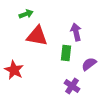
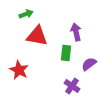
red star: moved 5 px right
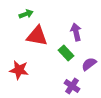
green rectangle: rotated 49 degrees counterclockwise
red star: rotated 18 degrees counterclockwise
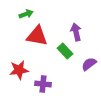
green rectangle: moved 1 px left, 2 px up
red star: rotated 18 degrees counterclockwise
purple cross: moved 29 px left, 2 px up; rotated 28 degrees counterclockwise
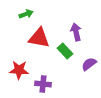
red triangle: moved 2 px right, 2 px down
red star: rotated 12 degrees clockwise
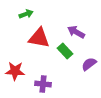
purple arrow: rotated 48 degrees counterclockwise
red star: moved 4 px left, 1 px down
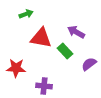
red triangle: moved 2 px right
red star: moved 1 px right, 3 px up
purple cross: moved 1 px right, 2 px down
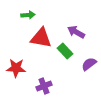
green arrow: moved 2 px right, 1 px down; rotated 16 degrees clockwise
purple cross: rotated 28 degrees counterclockwise
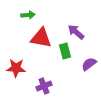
purple arrow: rotated 12 degrees clockwise
green rectangle: rotated 28 degrees clockwise
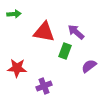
green arrow: moved 14 px left, 1 px up
red triangle: moved 3 px right, 6 px up
green rectangle: rotated 35 degrees clockwise
purple semicircle: moved 2 px down
red star: moved 1 px right
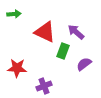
red triangle: moved 1 px right; rotated 15 degrees clockwise
green rectangle: moved 2 px left
purple semicircle: moved 5 px left, 2 px up
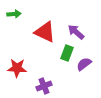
green rectangle: moved 4 px right, 2 px down
